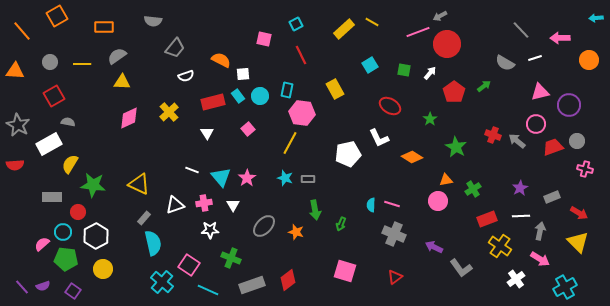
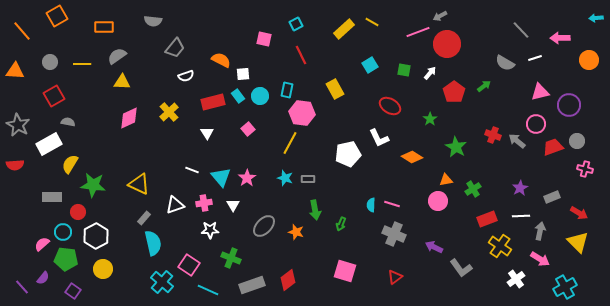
purple semicircle at (43, 286): moved 8 px up; rotated 32 degrees counterclockwise
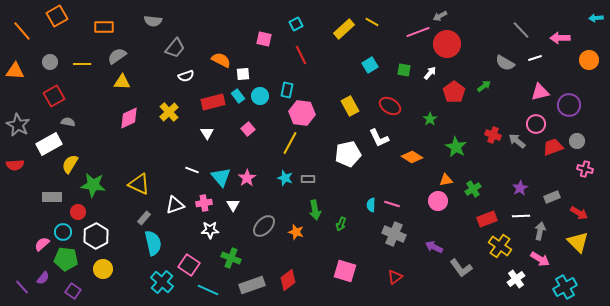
yellow rectangle at (335, 89): moved 15 px right, 17 px down
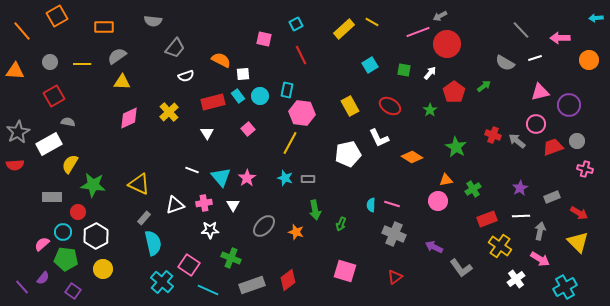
green star at (430, 119): moved 9 px up
gray star at (18, 125): moved 7 px down; rotated 15 degrees clockwise
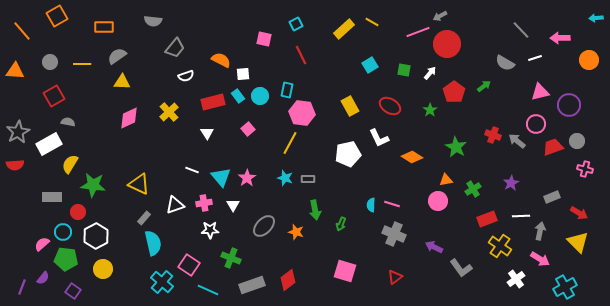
purple star at (520, 188): moved 9 px left, 5 px up
purple line at (22, 287): rotated 63 degrees clockwise
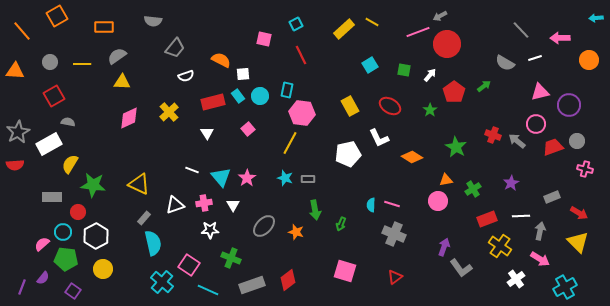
white arrow at (430, 73): moved 2 px down
purple arrow at (434, 247): moved 10 px right; rotated 84 degrees clockwise
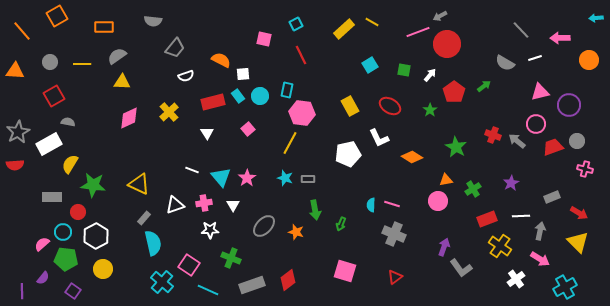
purple line at (22, 287): moved 4 px down; rotated 21 degrees counterclockwise
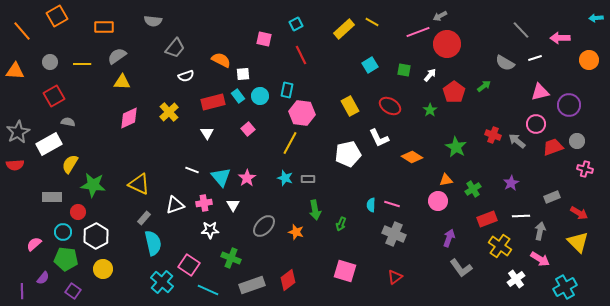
pink semicircle at (42, 244): moved 8 px left
purple arrow at (444, 247): moved 5 px right, 9 px up
